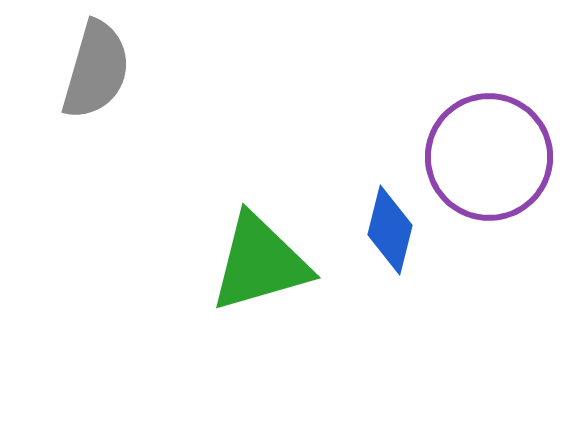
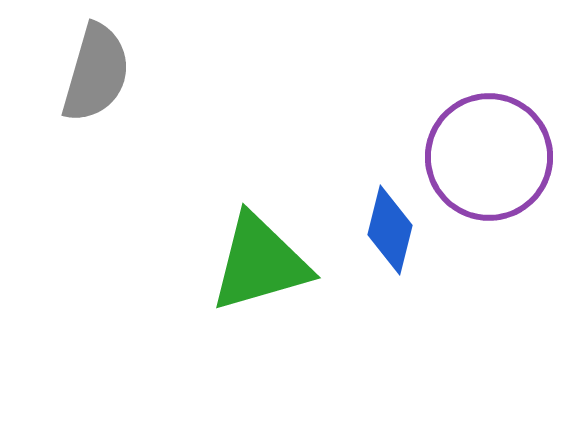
gray semicircle: moved 3 px down
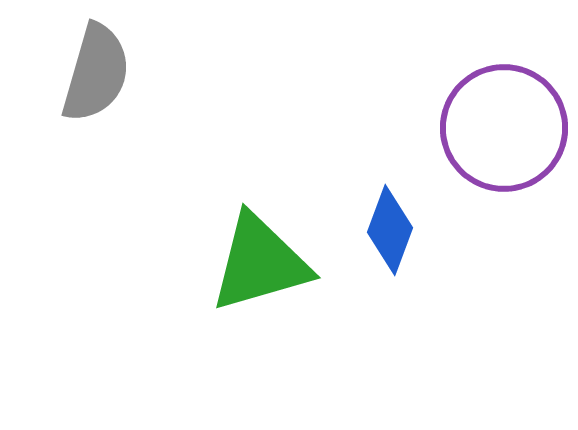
purple circle: moved 15 px right, 29 px up
blue diamond: rotated 6 degrees clockwise
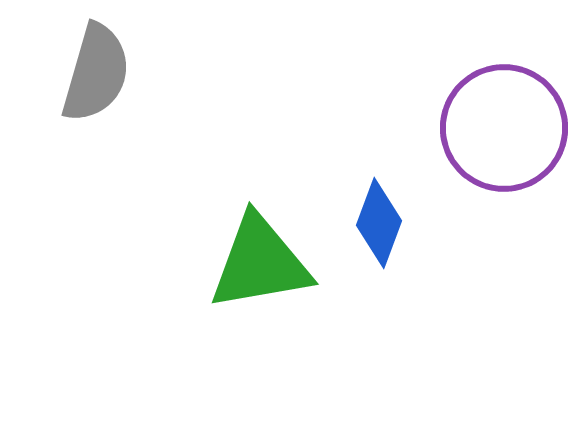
blue diamond: moved 11 px left, 7 px up
green triangle: rotated 6 degrees clockwise
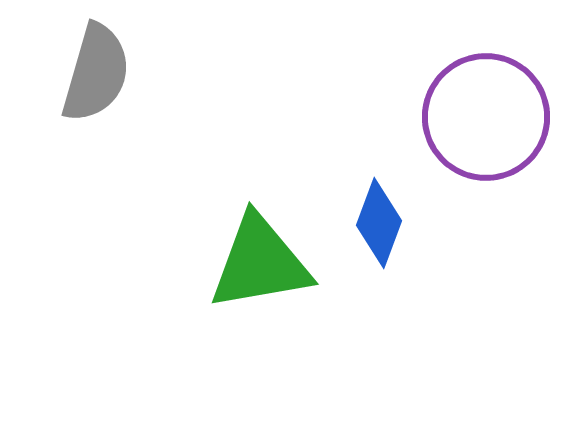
purple circle: moved 18 px left, 11 px up
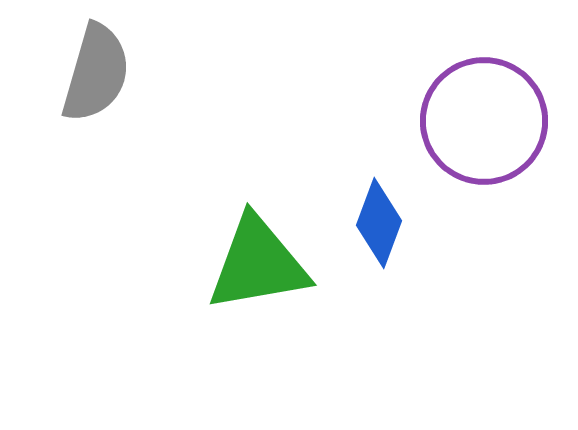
purple circle: moved 2 px left, 4 px down
green triangle: moved 2 px left, 1 px down
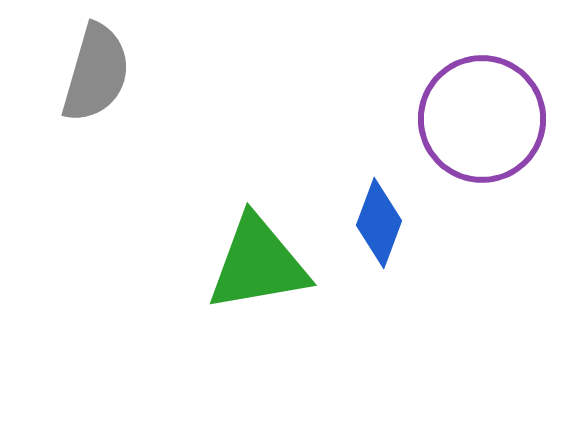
purple circle: moved 2 px left, 2 px up
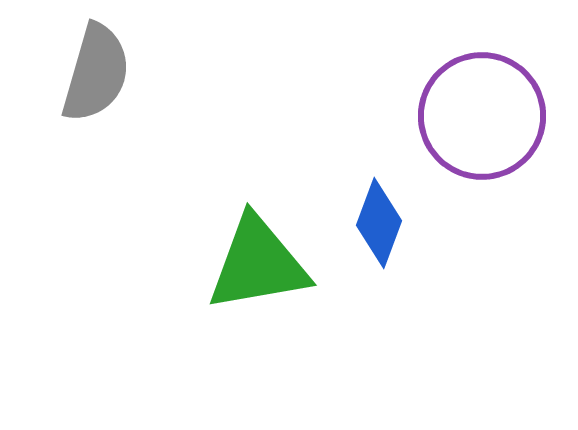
purple circle: moved 3 px up
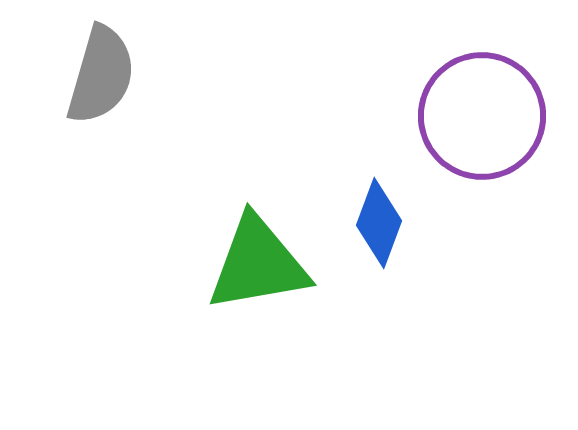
gray semicircle: moved 5 px right, 2 px down
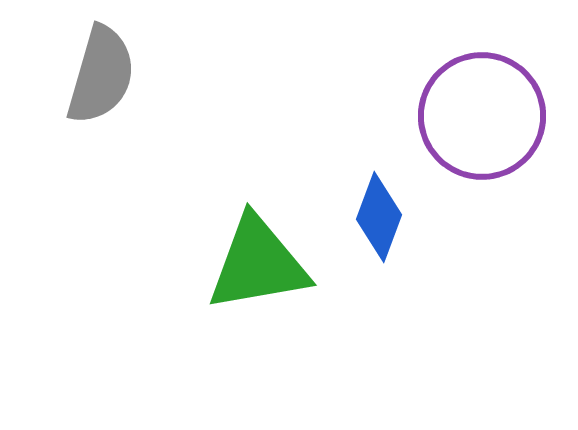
blue diamond: moved 6 px up
